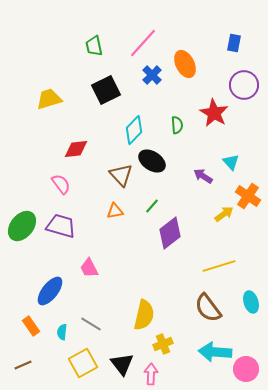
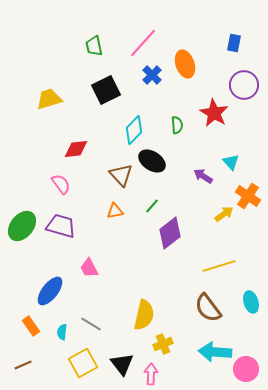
orange ellipse: rotated 8 degrees clockwise
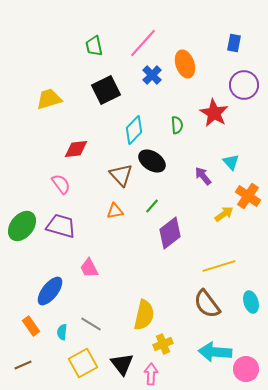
purple arrow: rotated 18 degrees clockwise
brown semicircle: moved 1 px left, 4 px up
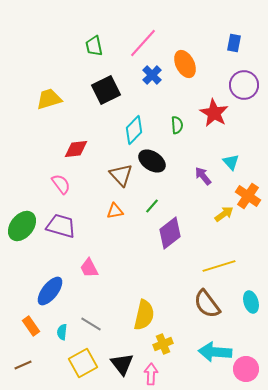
orange ellipse: rotated 8 degrees counterclockwise
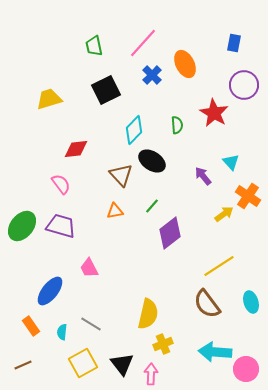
yellow line: rotated 16 degrees counterclockwise
yellow semicircle: moved 4 px right, 1 px up
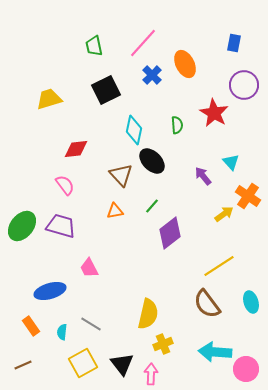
cyan diamond: rotated 32 degrees counterclockwise
black ellipse: rotated 12 degrees clockwise
pink semicircle: moved 4 px right, 1 px down
blue ellipse: rotated 36 degrees clockwise
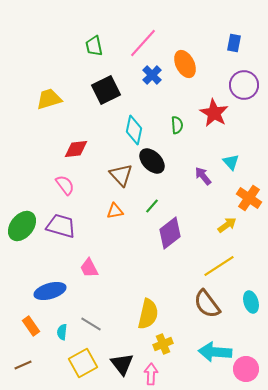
orange cross: moved 1 px right, 2 px down
yellow arrow: moved 3 px right, 11 px down
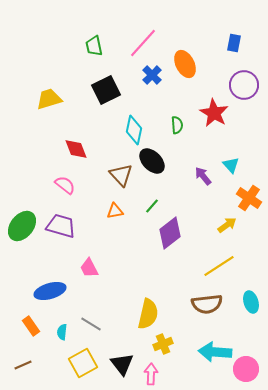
red diamond: rotated 75 degrees clockwise
cyan triangle: moved 3 px down
pink semicircle: rotated 15 degrees counterclockwise
brown semicircle: rotated 60 degrees counterclockwise
